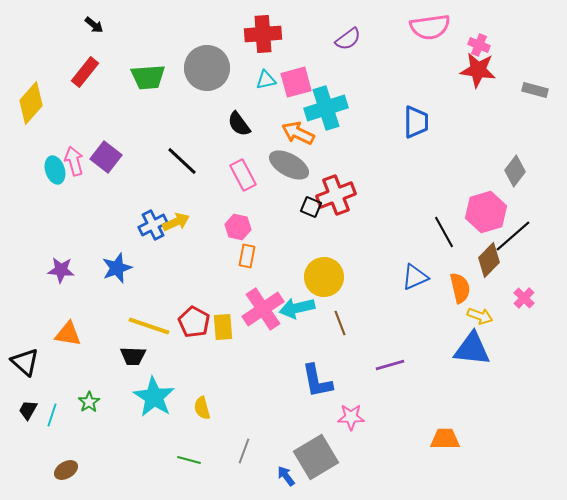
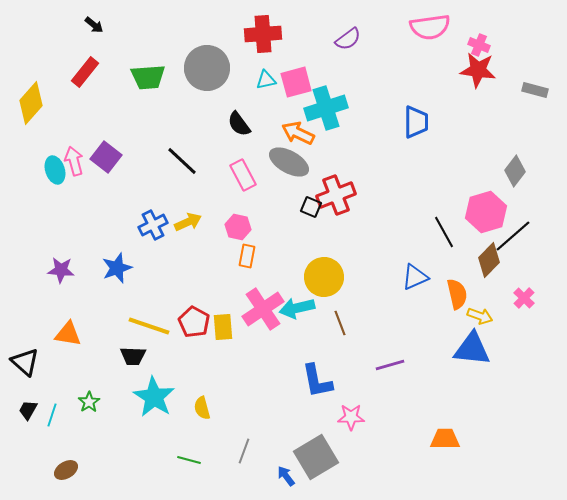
gray ellipse at (289, 165): moved 3 px up
yellow arrow at (176, 222): moved 12 px right
orange semicircle at (460, 288): moved 3 px left, 6 px down
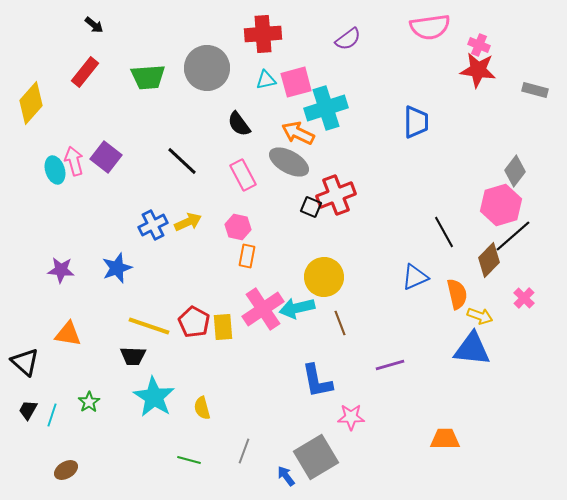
pink hexagon at (486, 212): moved 15 px right, 7 px up
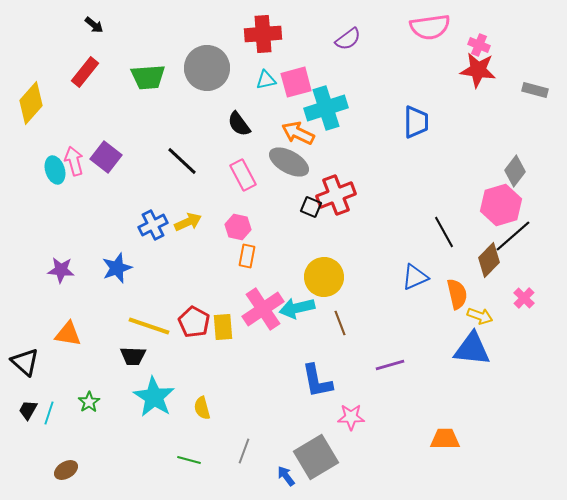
cyan line at (52, 415): moved 3 px left, 2 px up
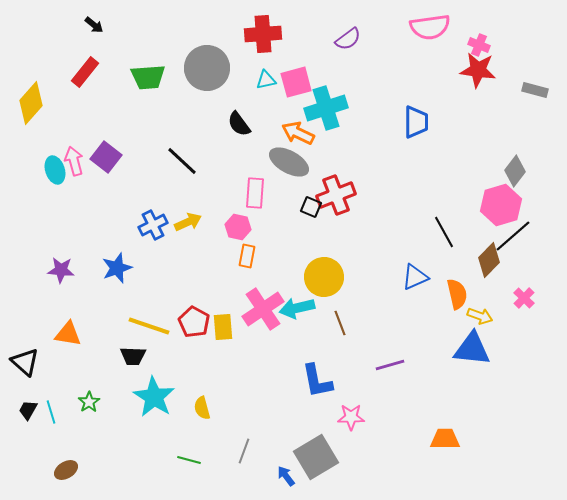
pink rectangle at (243, 175): moved 12 px right, 18 px down; rotated 32 degrees clockwise
cyan line at (49, 413): moved 2 px right, 1 px up; rotated 35 degrees counterclockwise
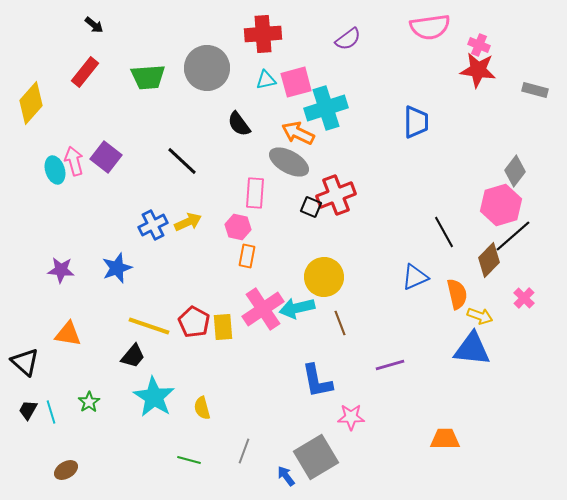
black trapezoid at (133, 356): rotated 52 degrees counterclockwise
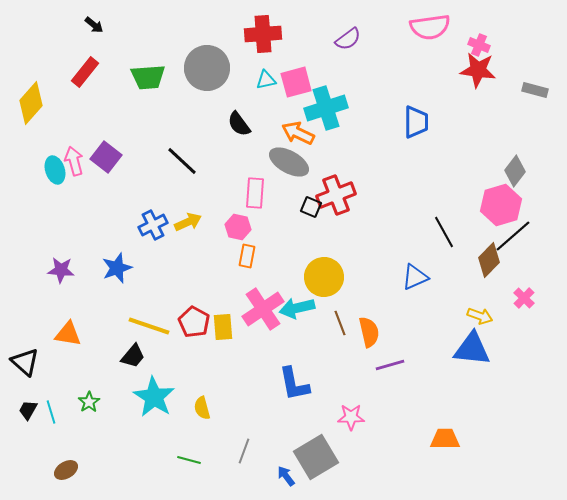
orange semicircle at (457, 294): moved 88 px left, 38 px down
blue L-shape at (317, 381): moved 23 px left, 3 px down
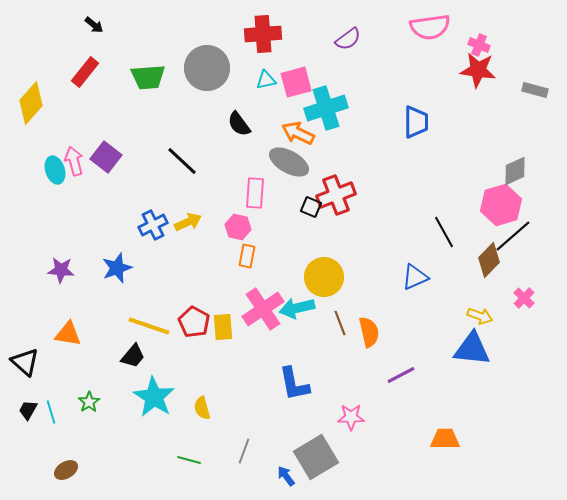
gray diamond at (515, 171): rotated 28 degrees clockwise
purple line at (390, 365): moved 11 px right, 10 px down; rotated 12 degrees counterclockwise
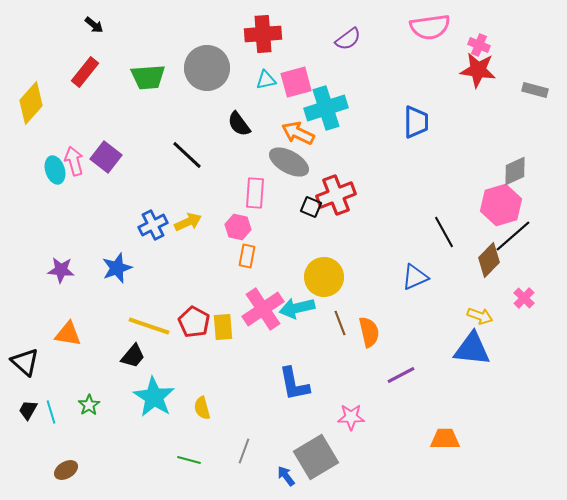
black line at (182, 161): moved 5 px right, 6 px up
green star at (89, 402): moved 3 px down
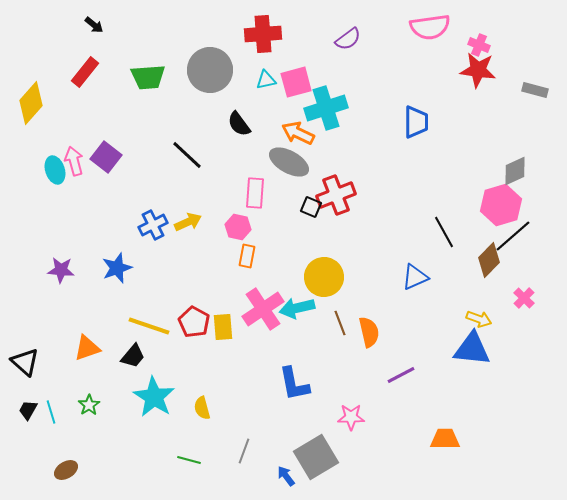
gray circle at (207, 68): moved 3 px right, 2 px down
yellow arrow at (480, 316): moved 1 px left, 3 px down
orange triangle at (68, 334): moved 19 px right, 14 px down; rotated 28 degrees counterclockwise
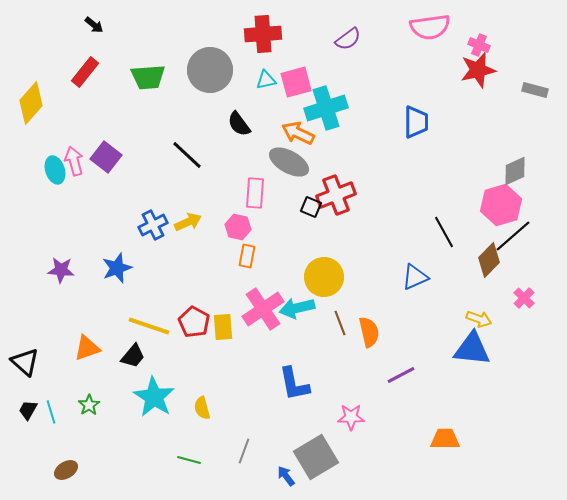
red star at (478, 70): rotated 21 degrees counterclockwise
